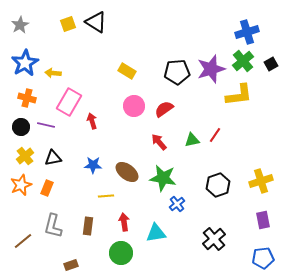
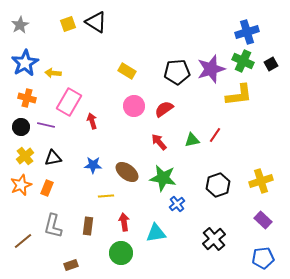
green cross at (243, 61): rotated 25 degrees counterclockwise
purple rectangle at (263, 220): rotated 36 degrees counterclockwise
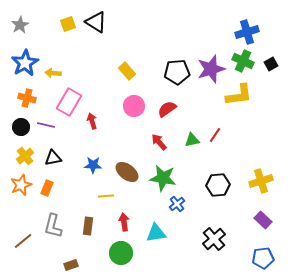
yellow rectangle at (127, 71): rotated 18 degrees clockwise
red semicircle at (164, 109): moved 3 px right
black hexagon at (218, 185): rotated 15 degrees clockwise
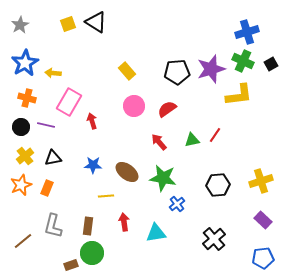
green circle at (121, 253): moved 29 px left
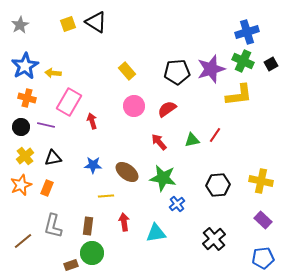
blue star at (25, 63): moved 3 px down
yellow cross at (261, 181): rotated 30 degrees clockwise
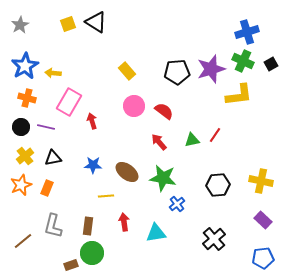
red semicircle at (167, 109): moved 3 px left, 2 px down; rotated 72 degrees clockwise
purple line at (46, 125): moved 2 px down
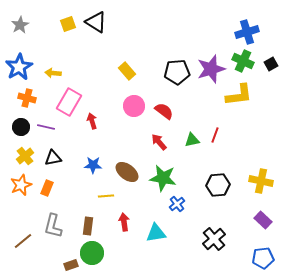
blue star at (25, 66): moved 6 px left, 1 px down
red line at (215, 135): rotated 14 degrees counterclockwise
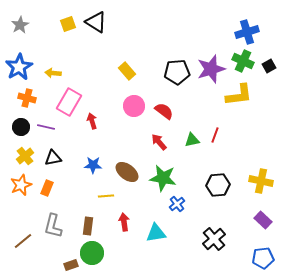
black square at (271, 64): moved 2 px left, 2 px down
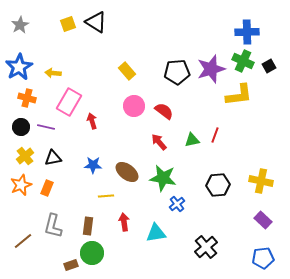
blue cross at (247, 32): rotated 15 degrees clockwise
black cross at (214, 239): moved 8 px left, 8 px down
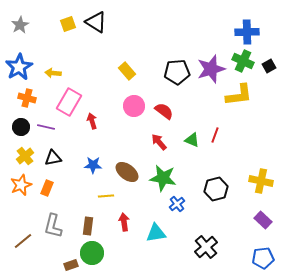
green triangle at (192, 140): rotated 35 degrees clockwise
black hexagon at (218, 185): moved 2 px left, 4 px down; rotated 10 degrees counterclockwise
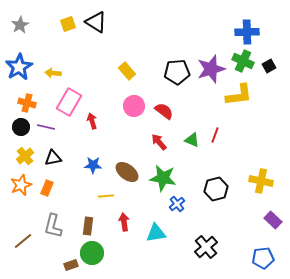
orange cross at (27, 98): moved 5 px down
purple rectangle at (263, 220): moved 10 px right
